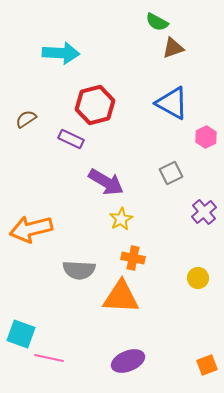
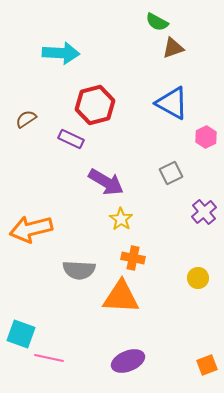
yellow star: rotated 10 degrees counterclockwise
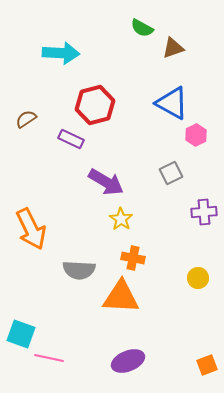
green semicircle: moved 15 px left, 6 px down
pink hexagon: moved 10 px left, 2 px up
purple cross: rotated 35 degrees clockwise
orange arrow: rotated 102 degrees counterclockwise
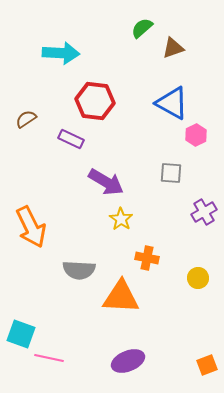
green semicircle: rotated 110 degrees clockwise
red hexagon: moved 4 px up; rotated 21 degrees clockwise
gray square: rotated 30 degrees clockwise
purple cross: rotated 25 degrees counterclockwise
orange arrow: moved 2 px up
orange cross: moved 14 px right
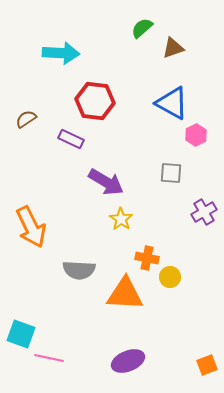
yellow circle: moved 28 px left, 1 px up
orange triangle: moved 4 px right, 3 px up
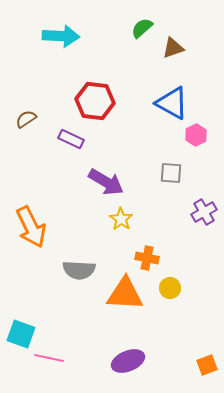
cyan arrow: moved 17 px up
yellow circle: moved 11 px down
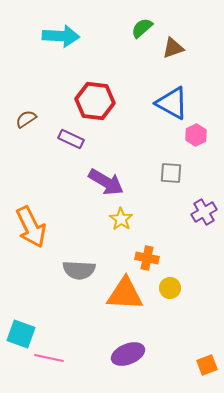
purple ellipse: moved 7 px up
